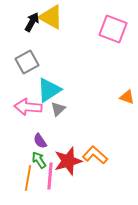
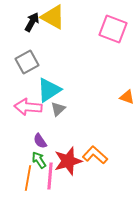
yellow triangle: moved 2 px right
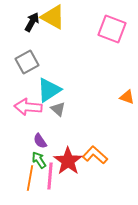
pink square: moved 1 px left
gray triangle: rotated 35 degrees counterclockwise
red star: rotated 20 degrees counterclockwise
orange line: moved 2 px right
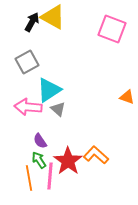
orange L-shape: moved 1 px right
orange line: moved 1 px left; rotated 20 degrees counterclockwise
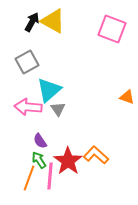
yellow triangle: moved 4 px down
cyan triangle: rotated 8 degrees counterclockwise
gray triangle: rotated 14 degrees clockwise
orange line: rotated 30 degrees clockwise
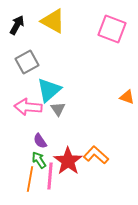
black arrow: moved 15 px left, 3 px down
orange line: moved 1 px right, 1 px down; rotated 10 degrees counterclockwise
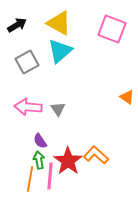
yellow triangle: moved 6 px right, 2 px down
black arrow: rotated 30 degrees clockwise
cyan triangle: moved 11 px right, 39 px up
orange triangle: rotated 14 degrees clockwise
green arrow: rotated 24 degrees clockwise
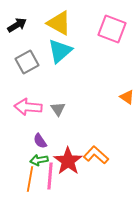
green arrow: rotated 90 degrees counterclockwise
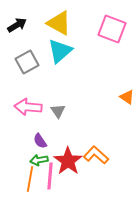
gray triangle: moved 2 px down
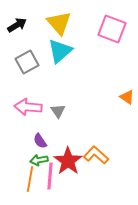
yellow triangle: rotated 20 degrees clockwise
